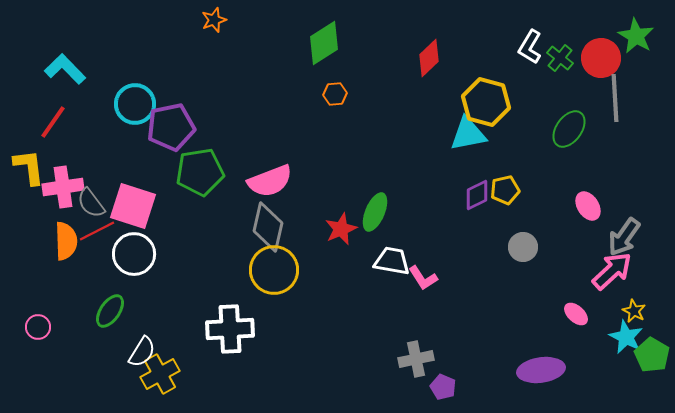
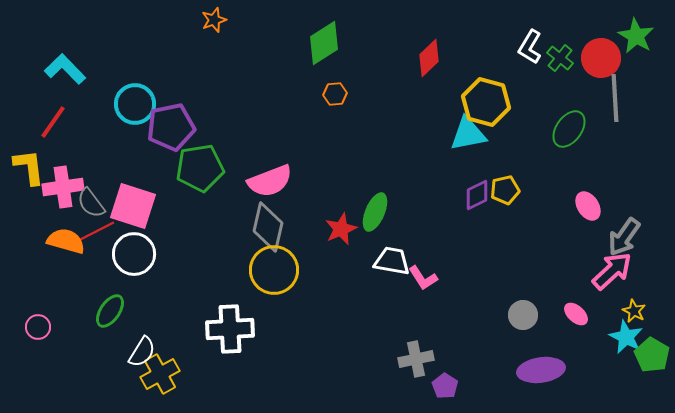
green pentagon at (200, 172): moved 4 px up
orange semicircle at (66, 241): rotated 72 degrees counterclockwise
gray circle at (523, 247): moved 68 px down
purple pentagon at (443, 387): moved 2 px right, 1 px up; rotated 10 degrees clockwise
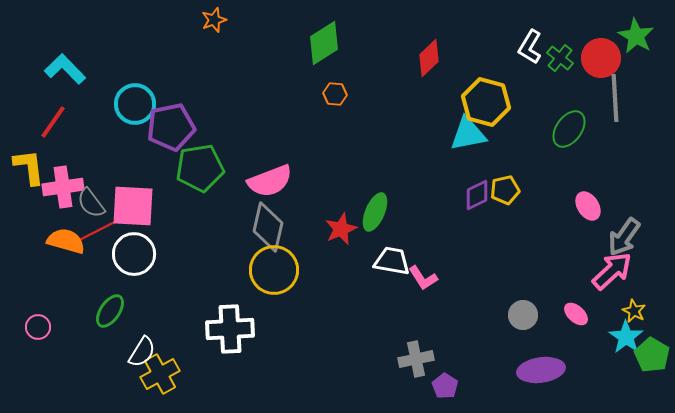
orange hexagon at (335, 94): rotated 10 degrees clockwise
pink square at (133, 206): rotated 15 degrees counterclockwise
cyan star at (626, 337): rotated 8 degrees clockwise
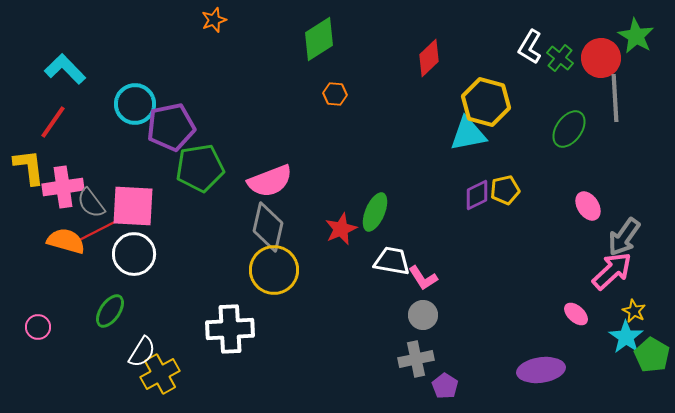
green diamond at (324, 43): moved 5 px left, 4 px up
gray circle at (523, 315): moved 100 px left
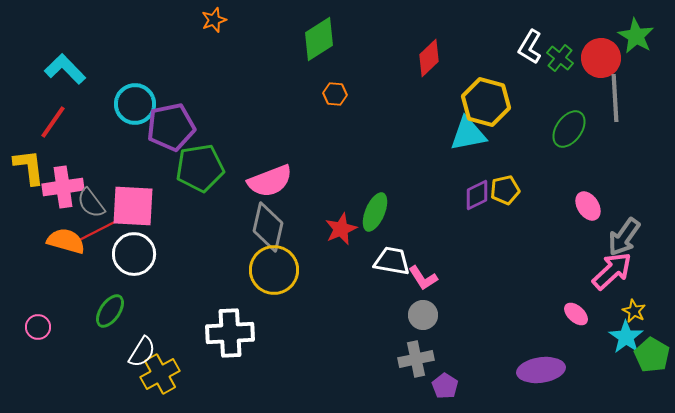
white cross at (230, 329): moved 4 px down
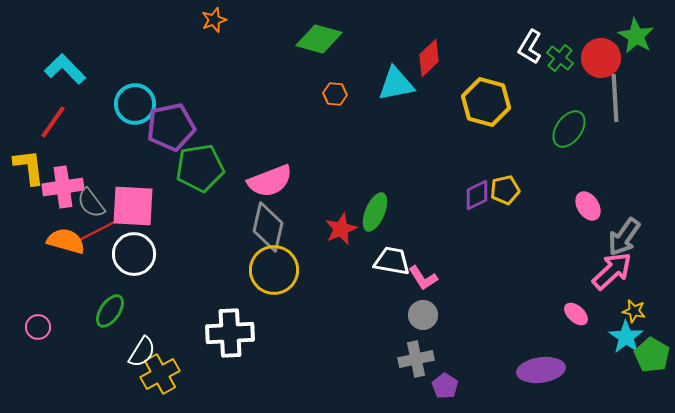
green diamond at (319, 39): rotated 48 degrees clockwise
cyan triangle at (468, 134): moved 72 px left, 50 px up
yellow star at (634, 311): rotated 15 degrees counterclockwise
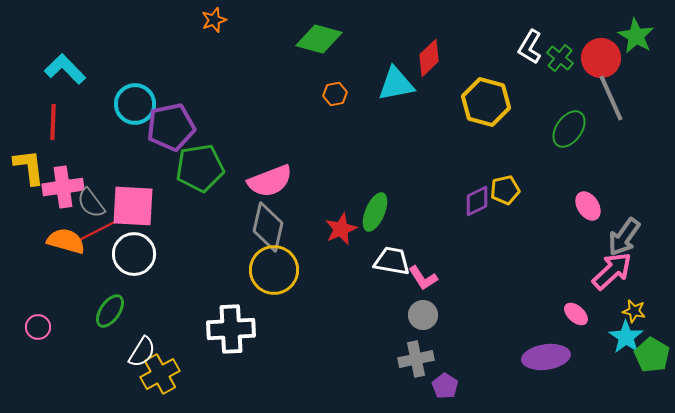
orange hexagon at (335, 94): rotated 15 degrees counterclockwise
gray line at (615, 98): moved 4 px left; rotated 21 degrees counterclockwise
red line at (53, 122): rotated 33 degrees counterclockwise
purple diamond at (477, 195): moved 6 px down
white cross at (230, 333): moved 1 px right, 4 px up
purple ellipse at (541, 370): moved 5 px right, 13 px up
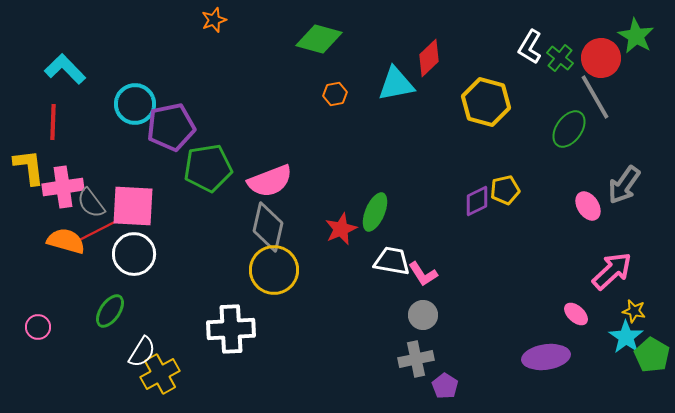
gray line at (611, 98): moved 16 px left, 1 px up; rotated 6 degrees counterclockwise
green pentagon at (200, 168): moved 8 px right
gray arrow at (624, 237): moved 52 px up
pink L-shape at (423, 278): moved 4 px up
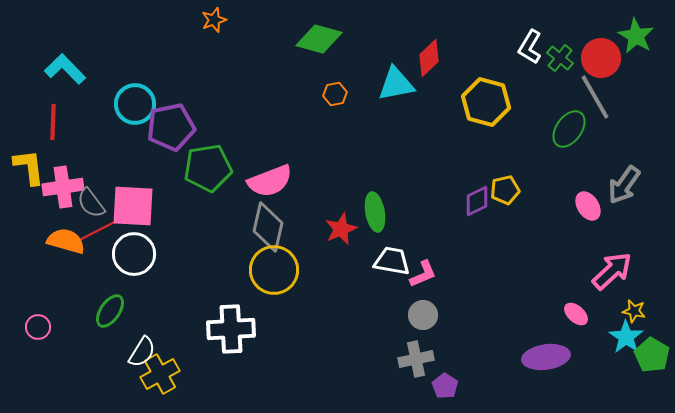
green ellipse at (375, 212): rotated 33 degrees counterclockwise
pink L-shape at (423, 274): rotated 80 degrees counterclockwise
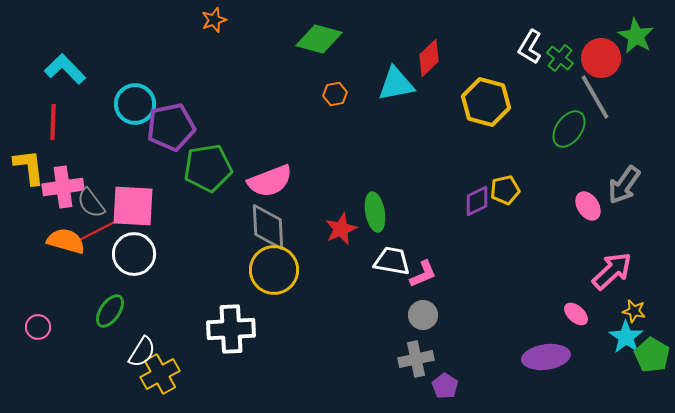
gray diamond at (268, 227): rotated 15 degrees counterclockwise
